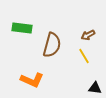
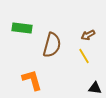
orange L-shape: rotated 130 degrees counterclockwise
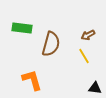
brown semicircle: moved 1 px left, 1 px up
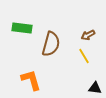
orange L-shape: moved 1 px left
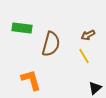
black triangle: rotated 48 degrees counterclockwise
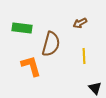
brown arrow: moved 8 px left, 12 px up
yellow line: rotated 28 degrees clockwise
orange L-shape: moved 14 px up
black triangle: rotated 32 degrees counterclockwise
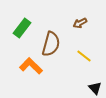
green rectangle: rotated 60 degrees counterclockwise
yellow line: rotated 49 degrees counterclockwise
orange L-shape: rotated 30 degrees counterclockwise
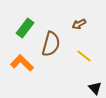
brown arrow: moved 1 px left, 1 px down
green rectangle: moved 3 px right
orange L-shape: moved 9 px left, 3 px up
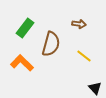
brown arrow: rotated 144 degrees counterclockwise
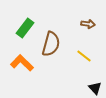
brown arrow: moved 9 px right
